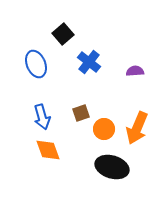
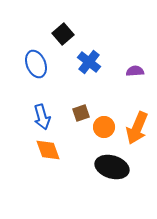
orange circle: moved 2 px up
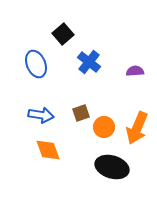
blue arrow: moved 1 px left, 2 px up; rotated 65 degrees counterclockwise
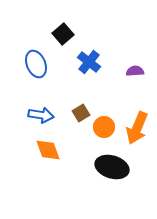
brown square: rotated 12 degrees counterclockwise
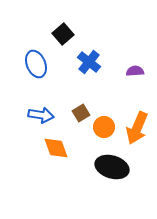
orange diamond: moved 8 px right, 2 px up
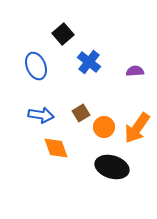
blue ellipse: moved 2 px down
orange arrow: rotated 12 degrees clockwise
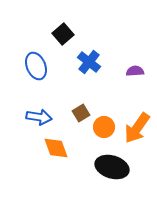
blue arrow: moved 2 px left, 2 px down
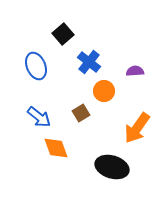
blue arrow: rotated 30 degrees clockwise
orange circle: moved 36 px up
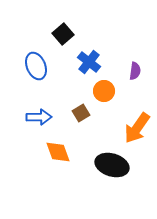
purple semicircle: rotated 102 degrees clockwise
blue arrow: rotated 40 degrees counterclockwise
orange diamond: moved 2 px right, 4 px down
black ellipse: moved 2 px up
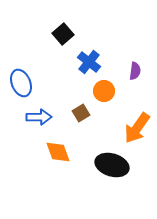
blue ellipse: moved 15 px left, 17 px down
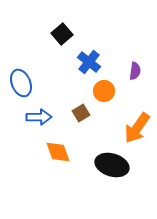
black square: moved 1 px left
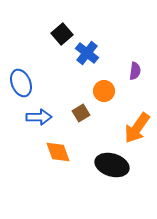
blue cross: moved 2 px left, 9 px up
